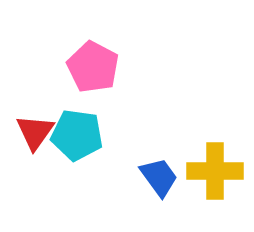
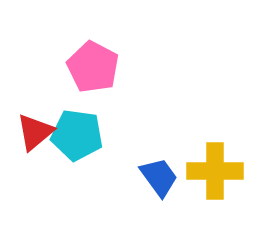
red triangle: rotated 15 degrees clockwise
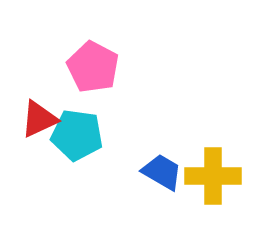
red triangle: moved 4 px right, 13 px up; rotated 15 degrees clockwise
yellow cross: moved 2 px left, 5 px down
blue trapezoid: moved 3 px right, 5 px up; rotated 24 degrees counterclockwise
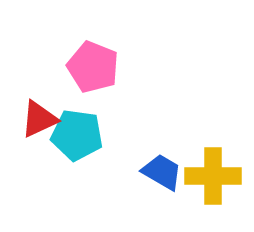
pink pentagon: rotated 6 degrees counterclockwise
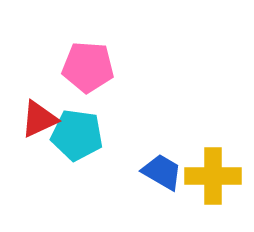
pink pentagon: moved 5 px left; rotated 18 degrees counterclockwise
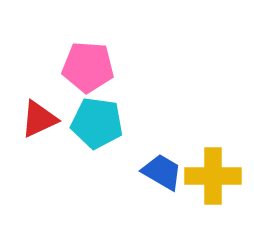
cyan pentagon: moved 20 px right, 12 px up
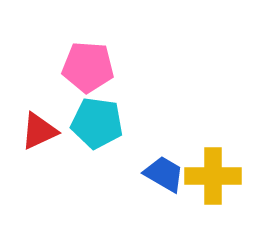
red triangle: moved 12 px down
blue trapezoid: moved 2 px right, 2 px down
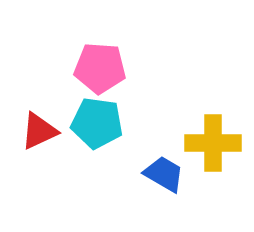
pink pentagon: moved 12 px right, 1 px down
yellow cross: moved 33 px up
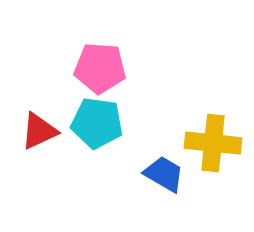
yellow cross: rotated 6 degrees clockwise
